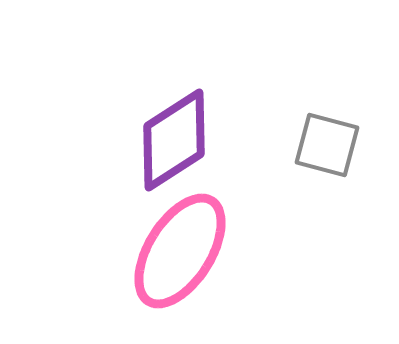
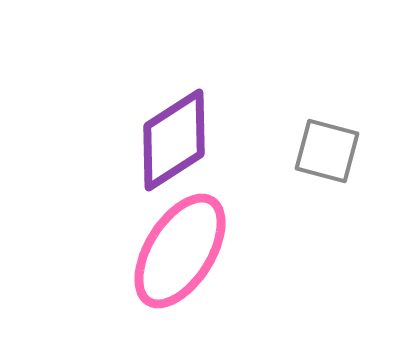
gray square: moved 6 px down
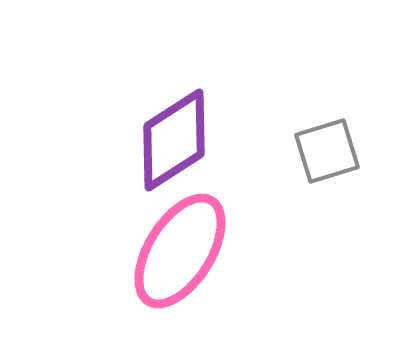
gray square: rotated 32 degrees counterclockwise
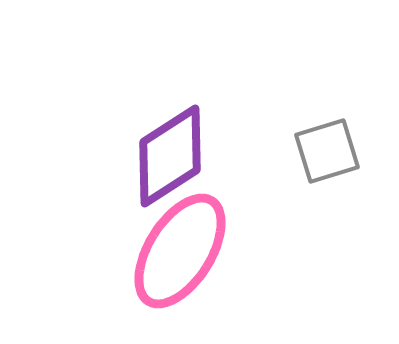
purple diamond: moved 4 px left, 16 px down
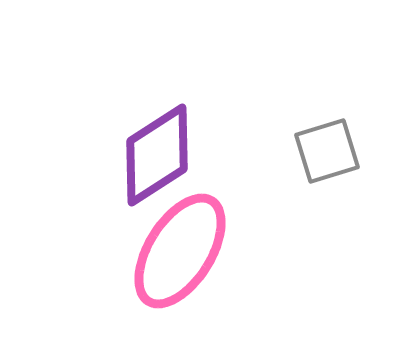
purple diamond: moved 13 px left, 1 px up
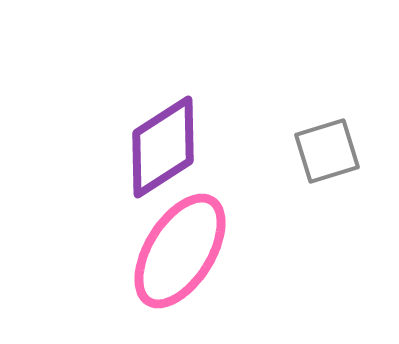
purple diamond: moved 6 px right, 8 px up
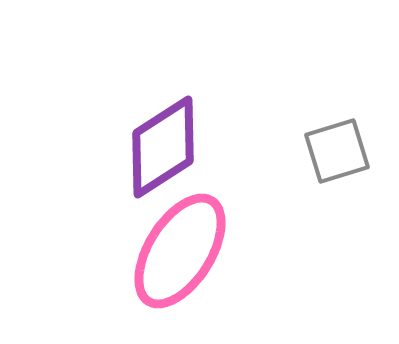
gray square: moved 10 px right
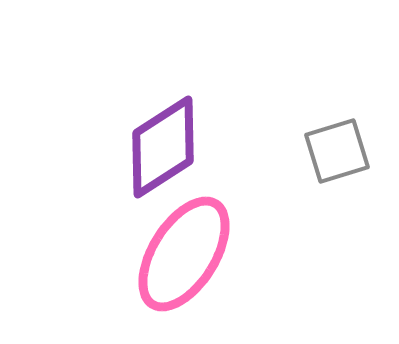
pink ellipse: moved 4 px right, 3 px down
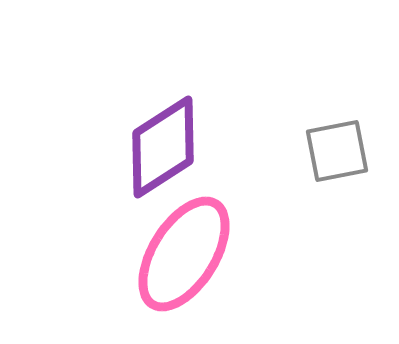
gray square: rotated 6 degrees clockwise
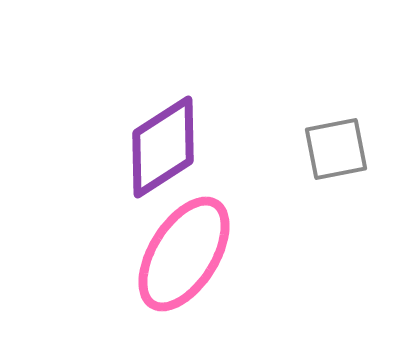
gray square: moved 1 px left, 2 px up
